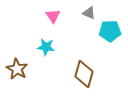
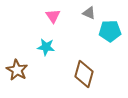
brown star: moved 1 px down
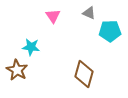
cyan star: moved 15 px left
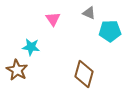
pink triangle: moved 3 px down
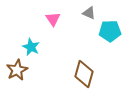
cyan star: rotated 18 degrees clockwise
brown star: rotated 15 degrees clockwise
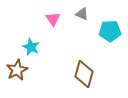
gray triangle: moved 7 px left, 1 px down
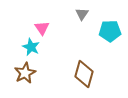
gray triangle: rotated 40 degrees clockwise
pink triangle: moved 11 px left, 9 px down
brown star: moved 8 px right, 3 px down
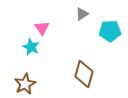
gray triangle: rotated 24 degrees clockwise
brown star: moved 11 px down
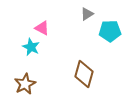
gray triangle: moved 5 px right
pink triangle: rotated 28 degrees counterclockwise
